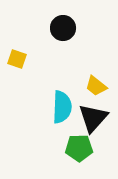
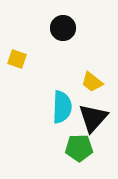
yellow trapezoid: moved 4 px left, 4 px up
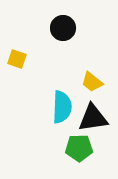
black triangle: rotated 40 degrees clockwise
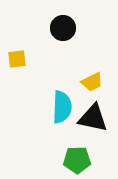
yellow square: rotated 24 degrees counterclockwise
yellow trapezoid: rotated 65 degrees counterclockwise
black triangle: rotated 20 degrees clockwise
green pentagon: moved 2 px left, 12 px down
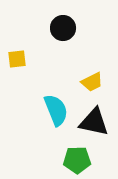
cyan semicircle: moved 6 px left, 3 px down; rotated 24 degrees counterclockwise
black triangle: moved 1 px right, 4 px down
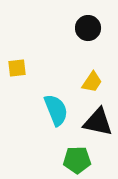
black circle: moved 25 px right
yellow square: moved 9 px down
yellow trapezoid: rotated 30 degrees counterclockwise
black triangle: moved 4 px right
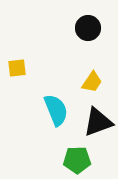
black triangle: rotated 32 degrees counterclockwise
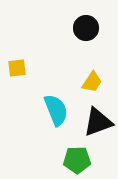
black circle: moved 2 px left
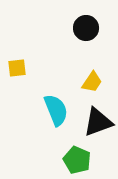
green pentagon: rotated 24 degrees clockwise
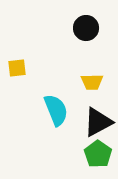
yellow trapezoid: rotated 55 degrees clockwise
black triangle: rotated 8 degrees counterclockwise
green pentagon: moved 21 px right, 6 px up; rotated 12 degrees clockwise
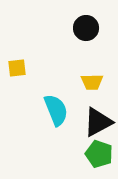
green pentagon: moved 1 px right; rotated 16 degrees counterclockwise
